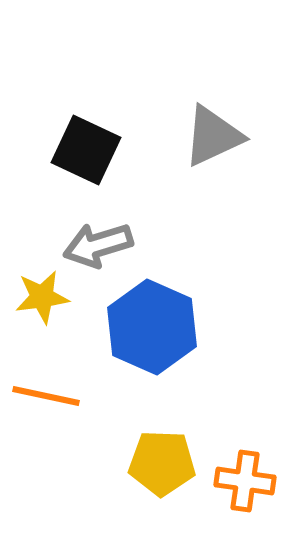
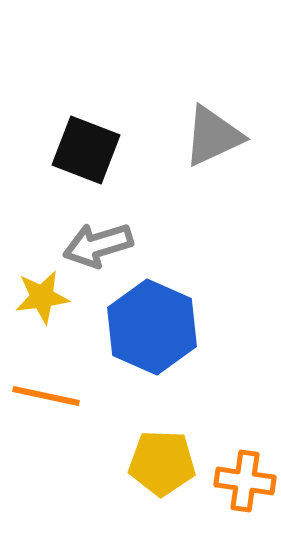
black square: rotated 4 degrees counterclockwise
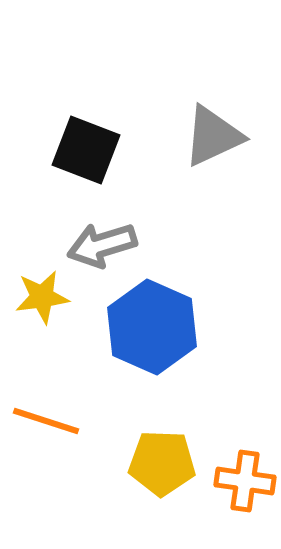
gray arrow: moved 4 px right
orange line: moved 25 px down; rotated 6 degrees clockwise
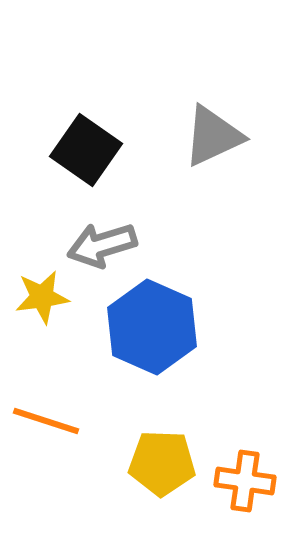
black square: rotated 14 degrees clockwise
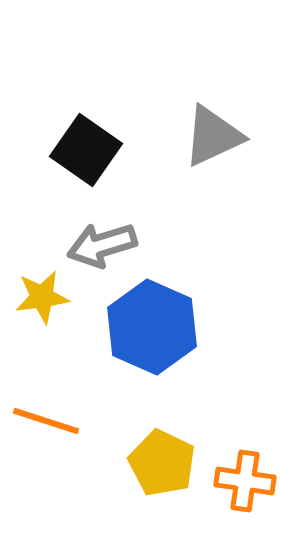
yellow pentagon: rotated 24 degrees clockwise
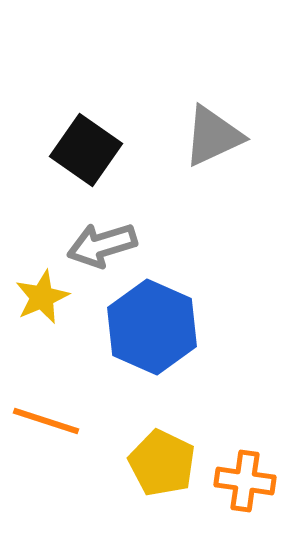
yellow star: rotated 16 degrees counterclockwise
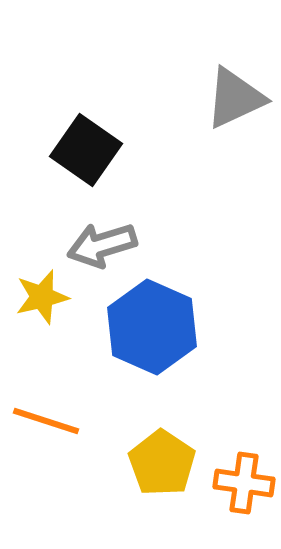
gray triangle: moved 22 px right, 38 px up
yellow star: rotated 10 degrees clockwise
yellow pentagon: rotated 8 degrees clockwise
orange cross: moved 1 px left, 2 px down
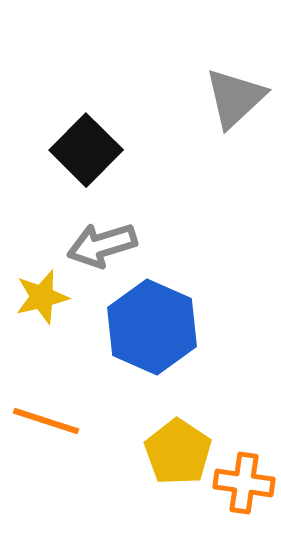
gray triangle: rotated 18 degrees counterclockwise
black square: rotated 10 degrees clockwise
yellow pentagon: moved 16 px right, 11 px up
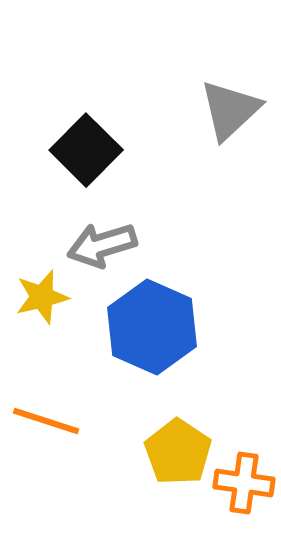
gray triangle: moved 5 px left, 12 px down
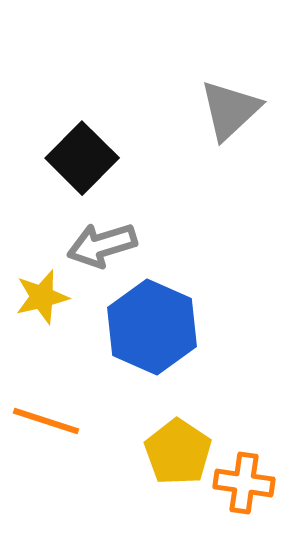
black square: moved 4 px left, 8 px down
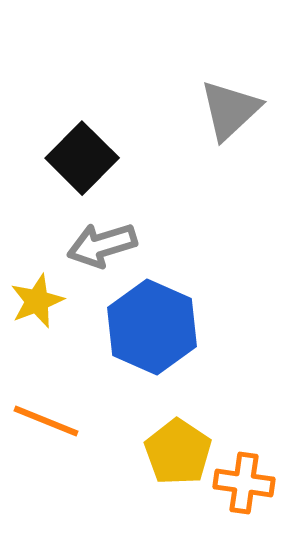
yellow star: moved 5 px left, 4 px down; rotated 8 degrees counterclockwise
orange line: rotated 4 degrees clockwise
